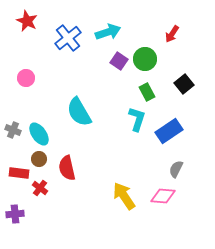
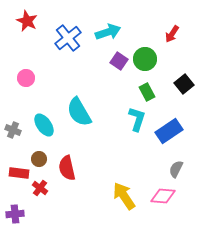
cyan ellipse: moved 5 px right, 9 px up
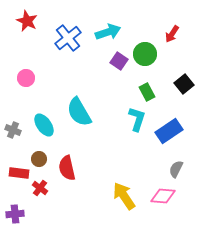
green circle: moved 5 px up
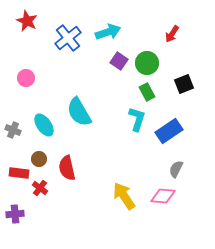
green circle: moved 2 px right, 9 px down
black square: rotated 18 degrees clockwise
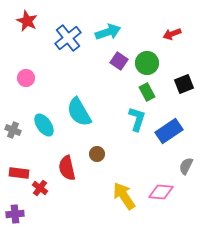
red arrow: rotated 36 degrees clockwise
brown circle: moved 58 px right, 5 px up
gray semicircle: moved 10 px right, 3 px up
pink diamond: moved 2 px left, 4 px up
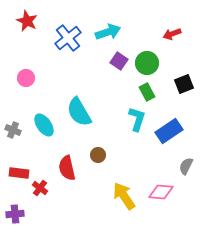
brown circle: moved 1 px right, 1 px down
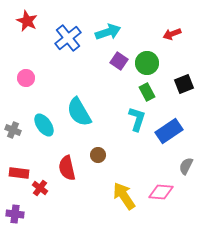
purple cross: rotated 12 degrees clockwise
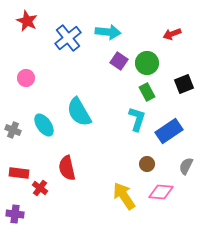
cyan arrow: rotated 25 degrees clockwise
brown circle: moved 49 px right, 9 px down
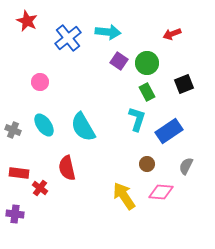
pink circle: moved 14 px right, 4 px down
cyan semicircle: moved 4 px right, 15 px down
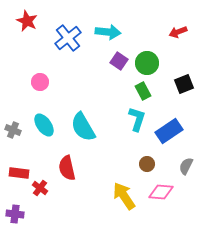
red arrow: moved 6 px right, 2 px up
green rectangle: moved 4 px left, 1 px up
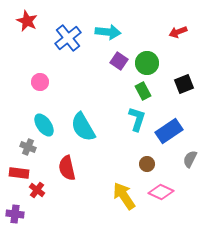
gray cross: moved 15 px right, 17 px down
gray semicircle: moved 4 px right, 7 px up
red cross: moved 3 px left, 2 px down
pink diamond: rotated 20 degrees clockwise
